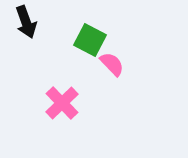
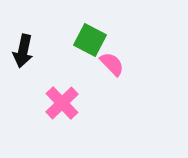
black arrow: moved 3 px left, 29 px down; rotated 32 degrees clockwise
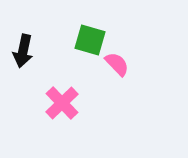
green square: rotated 12 degrees counterclockwise
pink semicircle: moved 5 px right
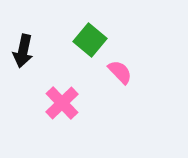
green square: rotated 24 degrees clockwise
pink semicircle: moved 3 px right, 8 px down
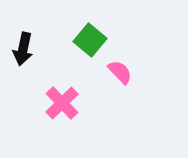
black arrow: moved 2 px up
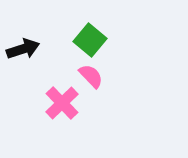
black arrow: rotated 120 degrees counterclockwise
pink semicircle: moved 29 px left, 4 px down
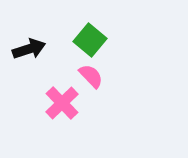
black arrow: moved 6 px right
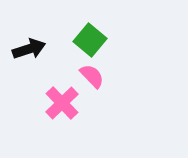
pink semicircle: moved 1 px right
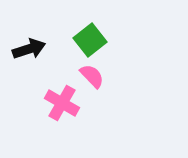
green square: rotated 12 degrees clockwise
pink cross: rotated 16 degrees counterclockwise
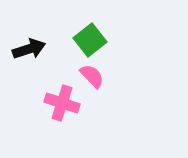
pink cross: rotated 12 degrees counterclockwise
